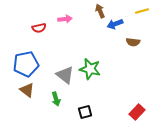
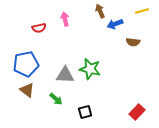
pink arrow: rotated 96 degrees counterclockwise
gray triangle: rotated 36 degrees counterclockwise
green arrow: rotated 32 degrees counterclockwise
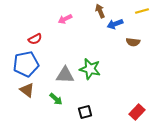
pink arrow: rotated 104 degrees counterclockwise
red semicircle: moved 4 px left, 11 px down; rotated 16 degrees counterclockwise
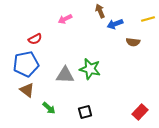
yellow line: moved 6 px right, 8 px down
green arrow: moved 7 px left, 9 px down
red rectangle: moved 3 px right
